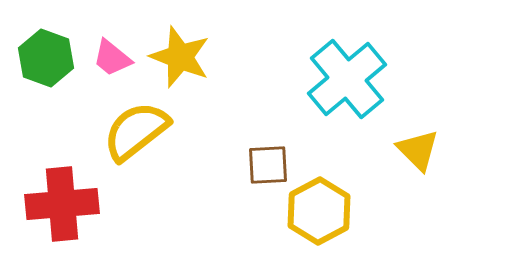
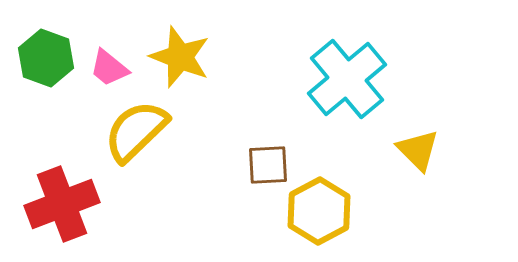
pink trapezoid: moved 3 px left, 10 px down
yellow semicircle: rotated 6 degrees counterclockwise
red cross: rotated 16 degrees counterclockwise
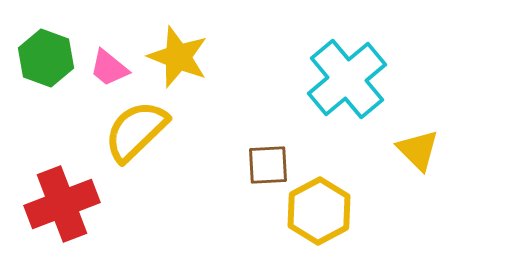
yellow star: moved 2 px left
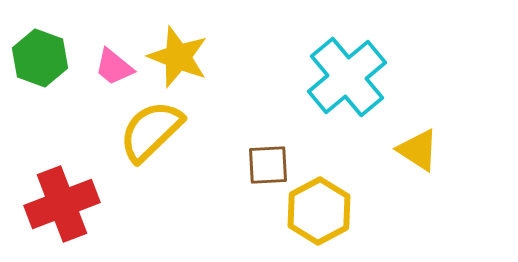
green hexagon: moved 6 px left
pink trapezoid: moved 5 px right, 1 px up
cyan cross: moved 2 px up
yellow semicircle: moved 15 px right
yellow triangle: rotated 12 degrees counterclockwise
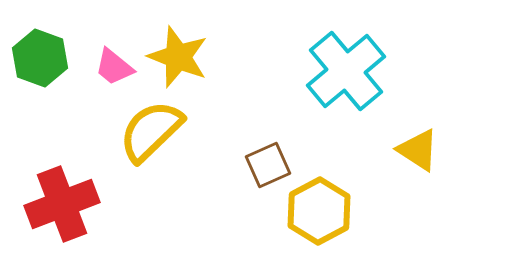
cyan cross: moved 1 px left, 6 px up
brown square: rotated 21 degrees counterclockwise
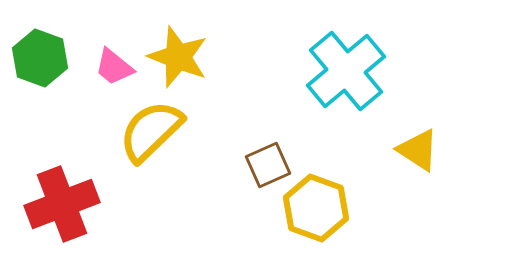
yellow hexagon: moved 3 px left, 3 px up; rotated 12 degrees counterclockwise
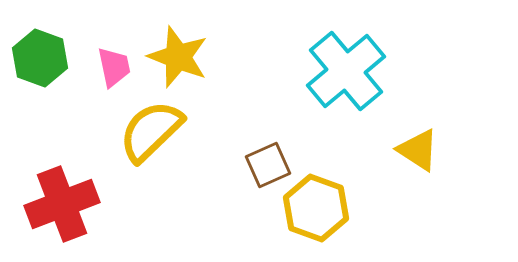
pink trapezoid: rotated 141 degrees counterclockwise
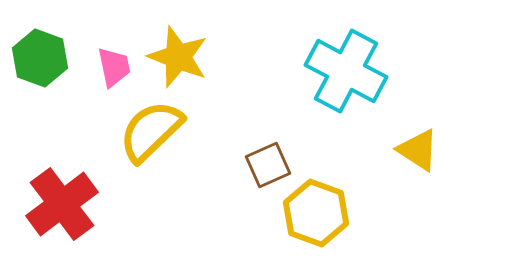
cyan cross: rotated 22 degrees counterclockwise
red cross: rotated 16 degrees counterclockwise
yellow hexagon: moved 5 px down
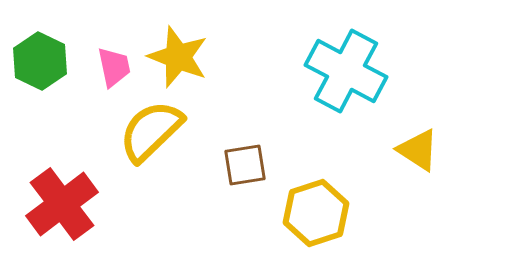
green hexagon: moved 3 px down; rotated 6 degrees clockwise
brown square: moved 23 px left; rotated 15 degrees clockwise
yellow hexagon: rotated 22 degrees clockwise
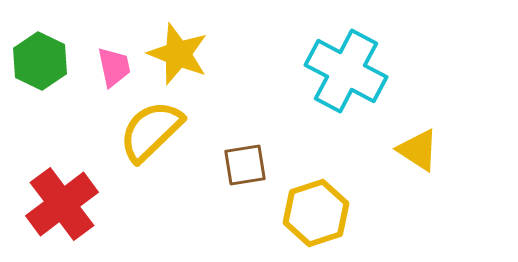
yellow star: moved 3 px up
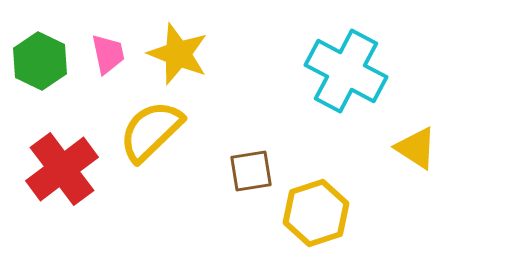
pink trapezoid: moved 6 px left, 13 px up
yellow triangle: moved 2 px left, 2 px up
brown square: moved 6 px right, 6 px down
red cross: moved 35 px up
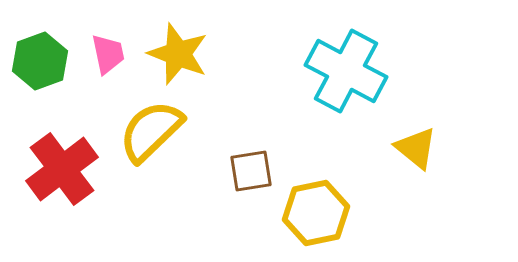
green hexagon: rotated 14 degrees clockwise
yellow triangle: rotated 6 degrees clockwise
yellow hexagon: rotated 6 degrees clockwise
